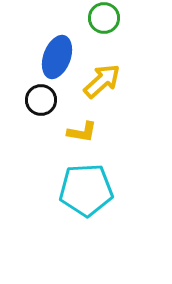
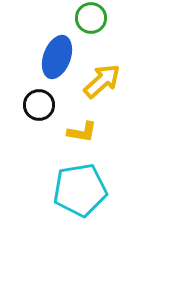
green circle: moved 13 px left
black circle: moved 2 px left, 5 px down
cyan pentagon: moved 6 px left; rotated 6 degrees counterclockwise
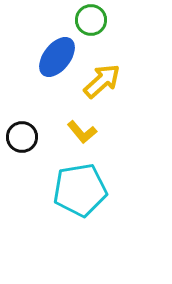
green circle: moved 2 px down
blue ellipse: rotated 18 degrees clockwise
black circle: moved 17 px left, 32 px down
yellow L-shape: rotated 40 degrees clockwise
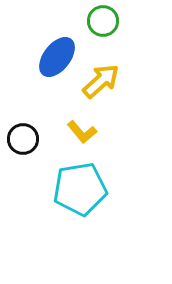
green circle: moved 12 px right, 1 px down
yellow arrow: moved 1 px left
black circle: moved 1 px right, 2 px down
cyan pentagon: moved 1 px up
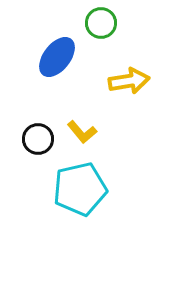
green circle: moved 2 px left, 2 px down
yellow arrow: moved 28 px right; rotated 33 degrees clockwise
black circle: moved 15 px right
cyan pentagon: rotated 4 degrees counterclockwise
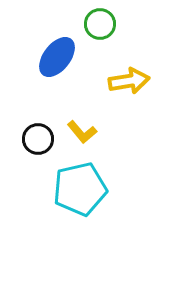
green circle: moved 1 px left, 1 px down
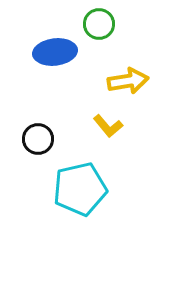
green circle: moved 1 px left
blue ellipse: moved 2 px left, 5 px up; rotated 45 degrees clockwise
yellow arrow: moved 1 px left
yellow L-shape: moved 26 px right, 6 px up
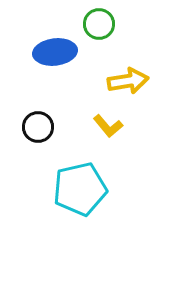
black circle: moved 12 px up
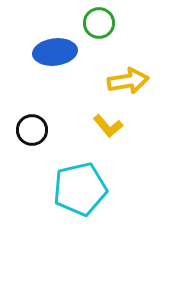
green circle: moved 1 px up
black circle: moved 6 px left, 3 px down
